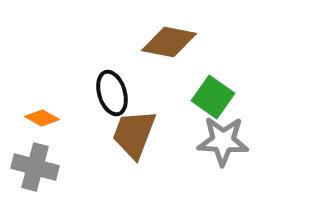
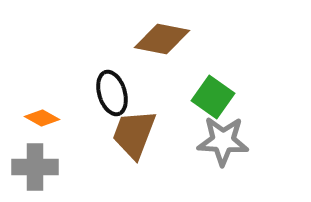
brown diamond: moved 7 px left, 3 px up
gray cross: rotated 15 degrees counterclockwise
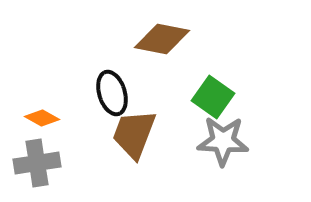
gray cross: moved 2 px right, 4 px up; rotated 9 degrees counterclockwise
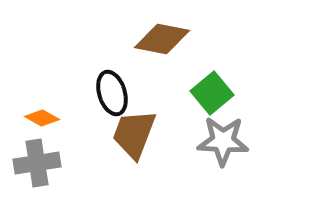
green square: moved 1 px left, 4 px up; rotated 15 degrees clockwise
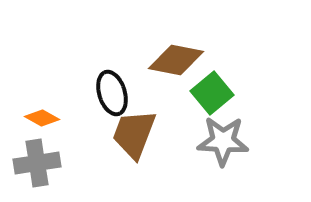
brown diamond: moved 14 px right, 21 px down
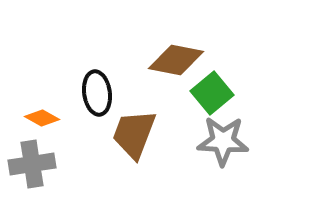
black ellipse: moved 15 px left; rotated 9 degrees clockwise
gray cross: moved 5 px left, 1 px down
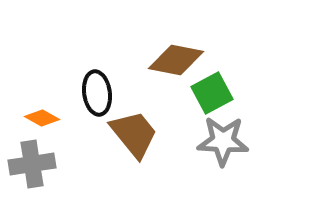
green square: rotated 12 degrees clockwise
brown trapezoid: rotated 120 degrees clockwise
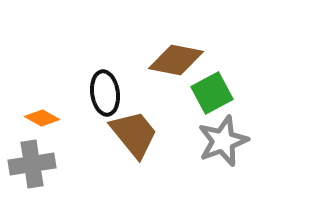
black ellipse: moved 8 px right
gray star: rotated 24 degrees counterclockwise
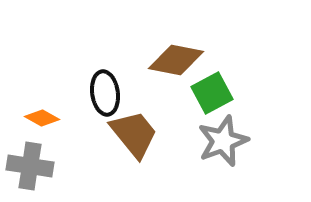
gray cross: moved 2 px left, 2 px down; rotated 18 degrees clockwise
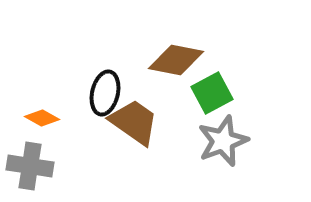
black ellipse: rotated 21 degrees clockwise
brown trapezoid: moved 12 px up; rotated 16 degrees counterclockwise
